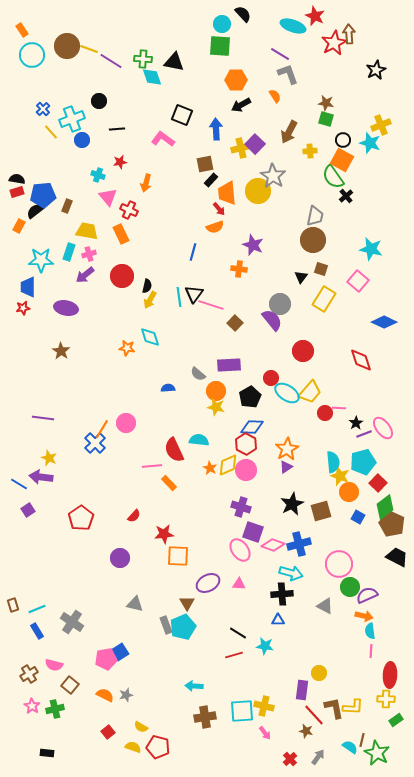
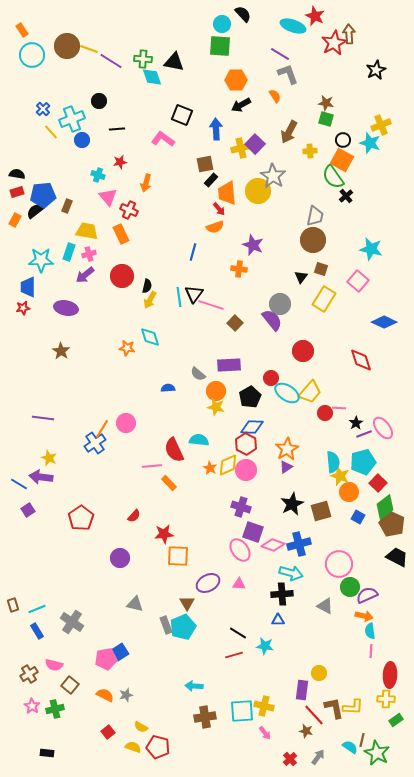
black semicircle at (17, 179): moved 5 px up
orange rectangle at (19, 226): moved 4 px left, 6 px up
blue cross at (95, 443): rotated 10 degrees clockwise
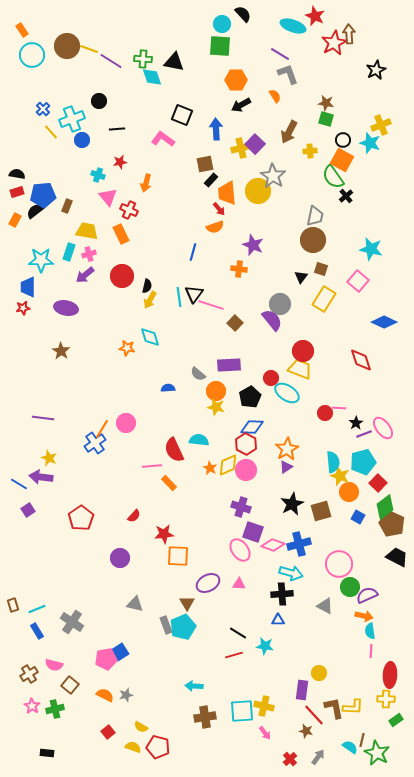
yellow trapezoid at (310, 392): moved 10 px left, 23 px up; rotated 110 degrees counterclockwise
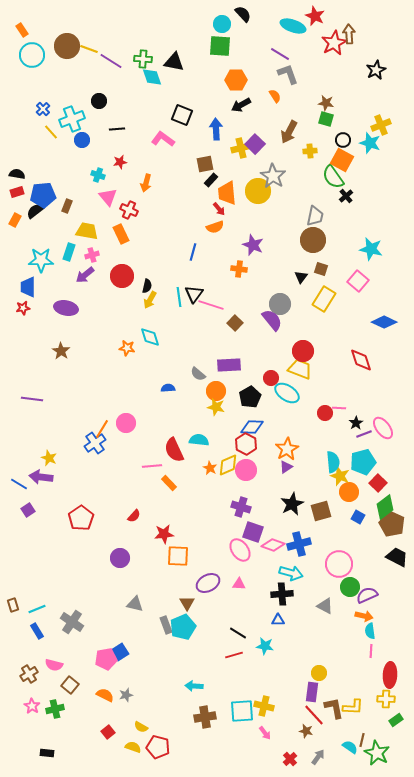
pink cross at (89, 254): moved 3 px right, 1 px down
purple line at (43, 418): moved 11 px left, 19 px up
purple rectangle at (302, 690): moved 10 px right, 2 px down
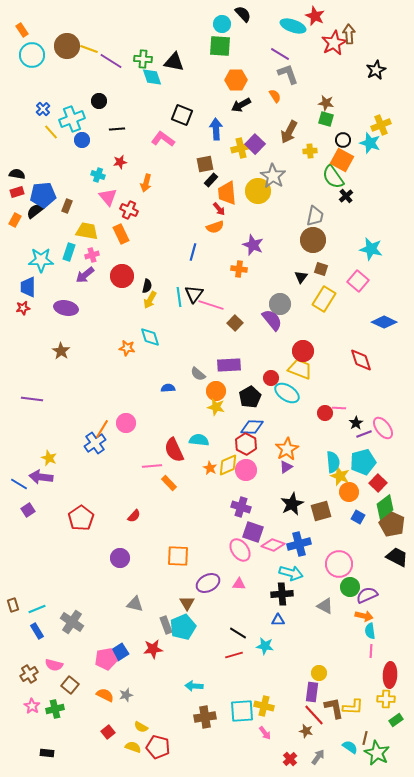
red star at (164, 534): moved 11 px left, 115 px down
brown line at (362, 740): moved 3 px right, 2 px up
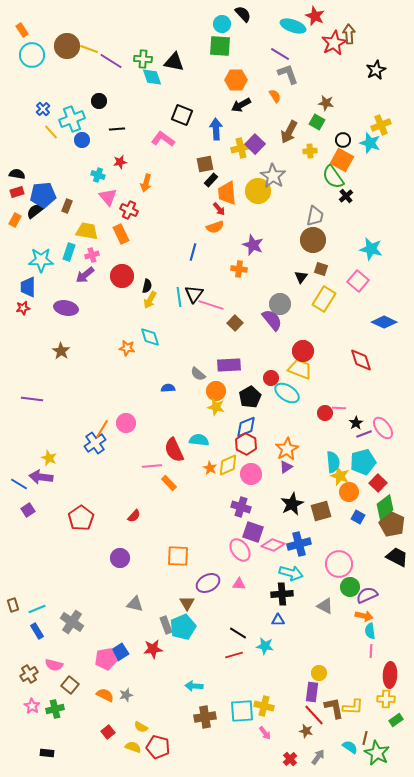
green square at (326, 119): moved 9 px left, 3 px down; rotated 14 degrees clockwise
blue diamond at (252, 427): moved 6 px left; rotated 25 degrees counterclockwise
pink circle at (246, 470): moved 5 px right, 4 px down
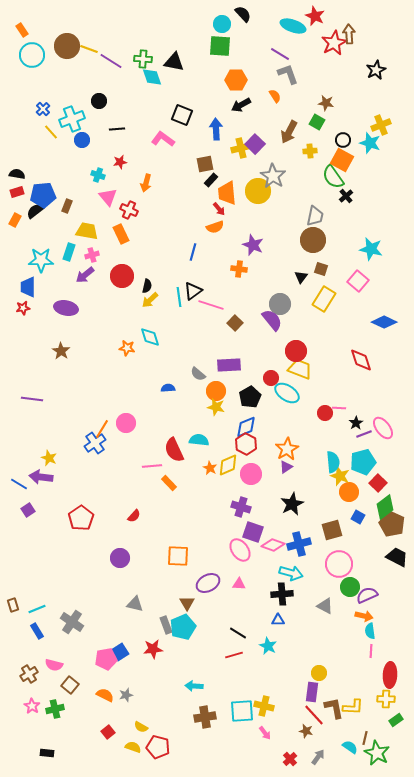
black triangle at (194, 294): moved 1 px left, 3 px up; rotated 18 degrees clockwise
yellow arrow at (150, 300): rotated 18 degrees clockwise
red circle at (303, 351): moved 7 px left
brown square at (321, 511): moved 11 px right, 19 px down
cyan star at (265, 646): moved 3 px right; rotated 18 degrees clockwise
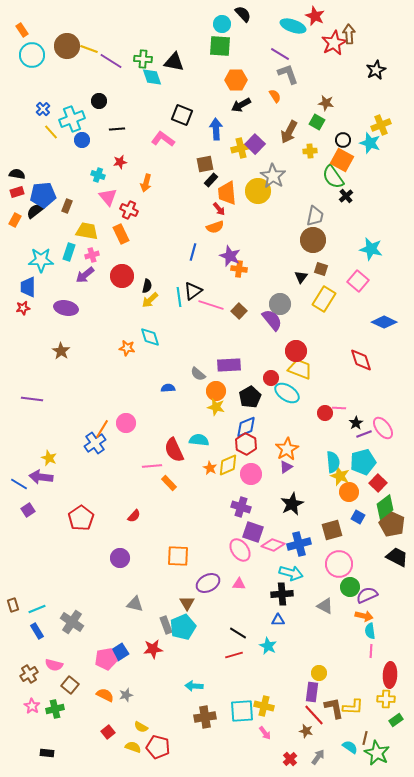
purple star at (253, 245): moved 23 px left, 11 px down
brown square at (235, 323): moved 4 px right, 12 px up
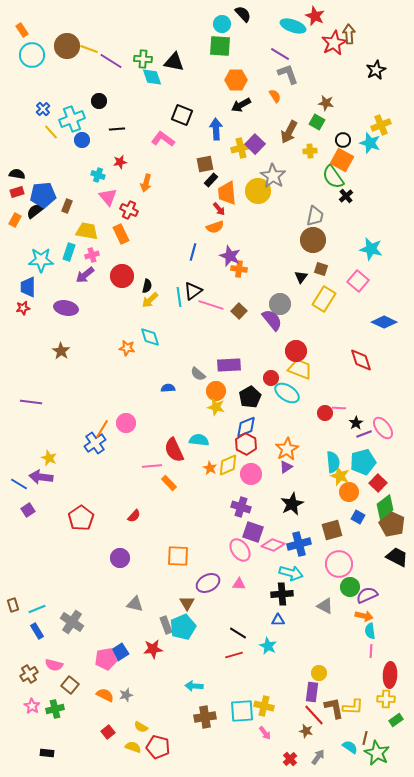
purple line at (32, 399): moved 1 px left, 3 px down
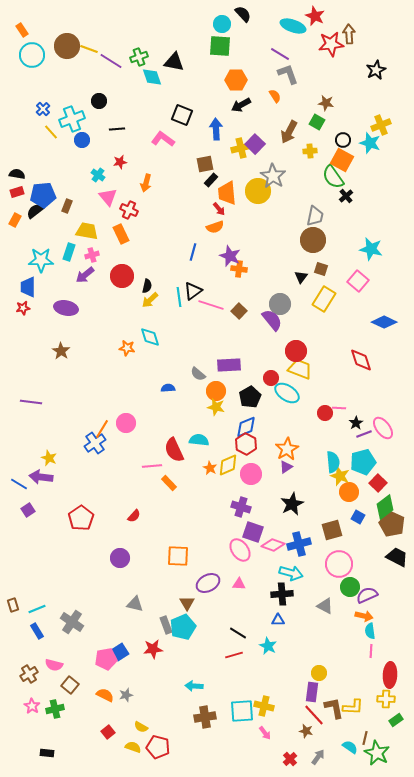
red star at (334, 43): moved 3 px left, 1 px down; rotated 20 degrees clockwise
green cross at (143, 59): moved 4 px left, 2 px up; rotated 24 degrees counterclockwise
cyan cross at (98, 175): rotated 16 degrees clockwise
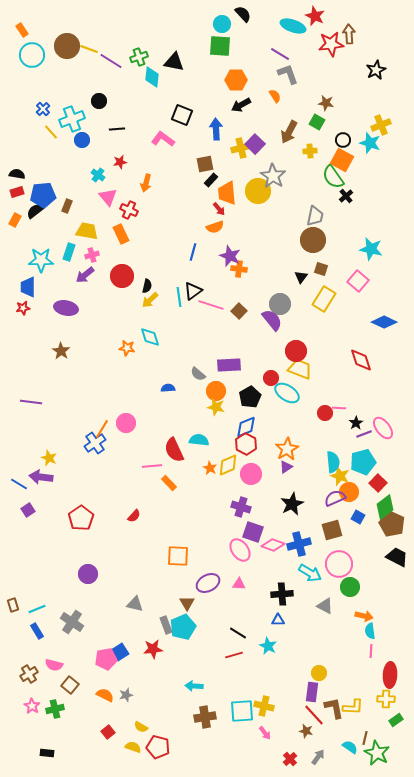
cyan diamond at (152, 77): rotated 25 degrees clockwise
purple circle at (120, 558): moved 32 px left, 16 px down
cyan arrow at (291, 573): moved 19 px right; rotated 15 degrees clockwise
purple semicircle at (367, 595): moved 32 px left, 97 px up
